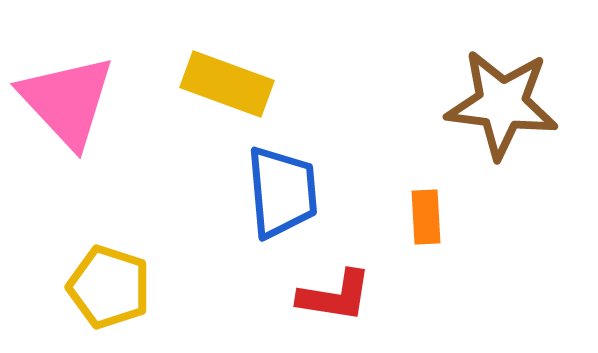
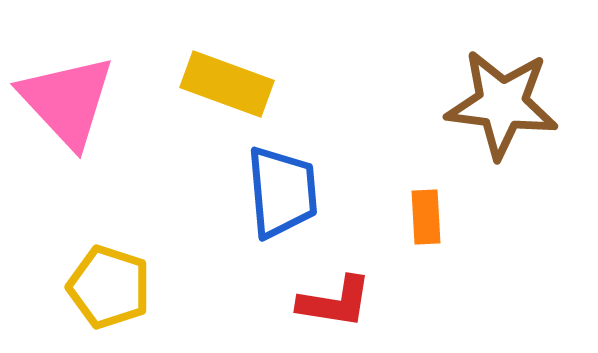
red L-shape: moved 6 px down
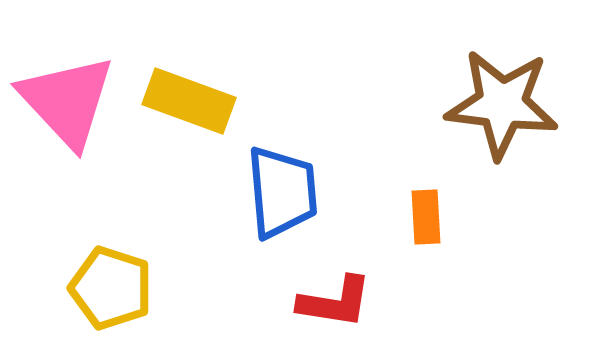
yellow rectangle: moved 38 px left, 17 px down
yellow pentagon: moved 2 px right, 1 px down
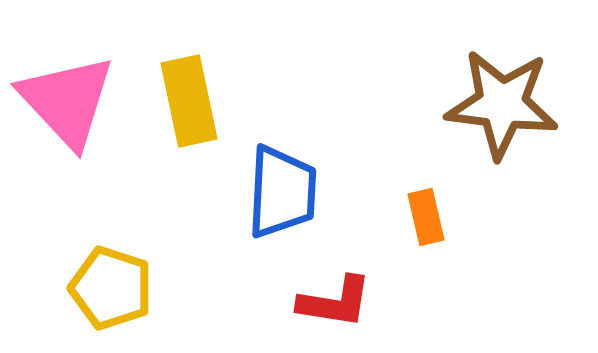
yellow rectangle: rotated 58 degrees clockwise
blue trapezoid: rotated 8 degrees clockwise
orange rectangle: rotated 10 degrees counterclockwise
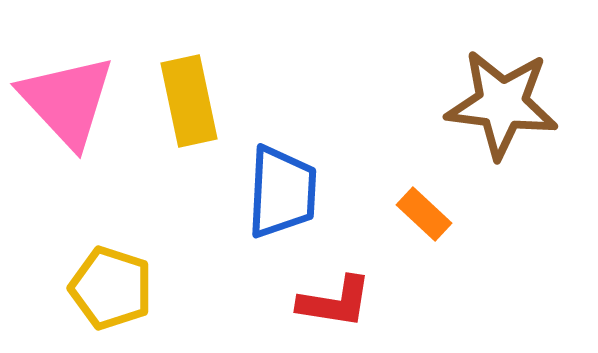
orange rectangle: moved 2 px left, 3 px up; rotated 34 degrees counterclockwise
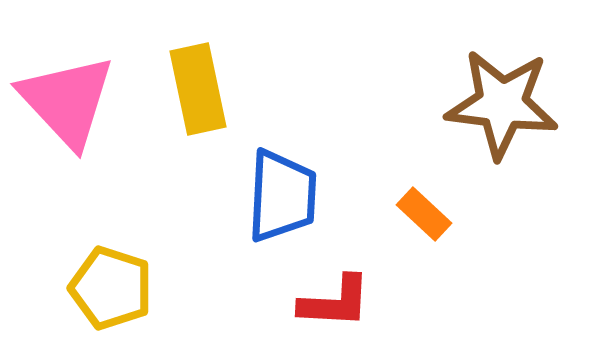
yellow rectangle: moved 9 px right, 12 px up
blue trapezoid: moved 4 px down
red L-shape: rotated 6 degrees counterclockwise
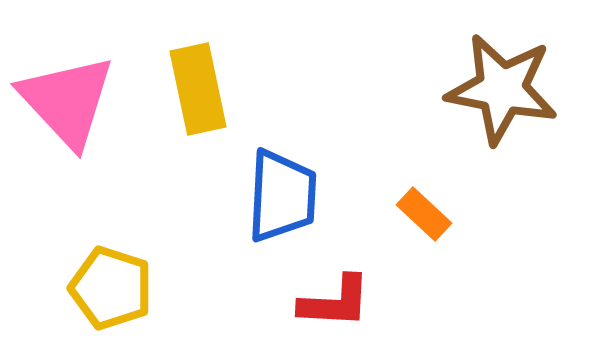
brown star: moved 15 px up; rotated 4 degrees clockwise
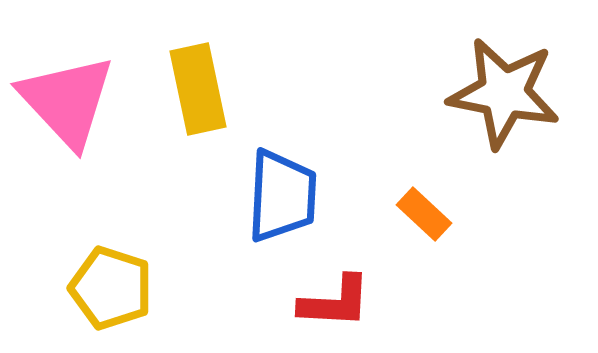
brown star: moved 2 px right, 4 px down
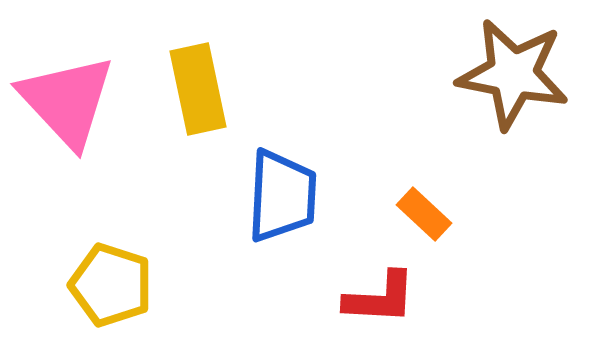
brown star: moved 9 px right, 19 px up
yellow pentagon: moved 3 px up
red L-shape: moved 45 px right, 4 px up
